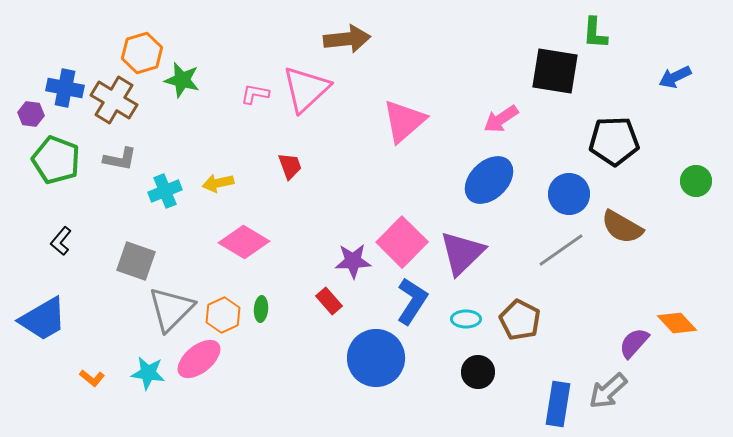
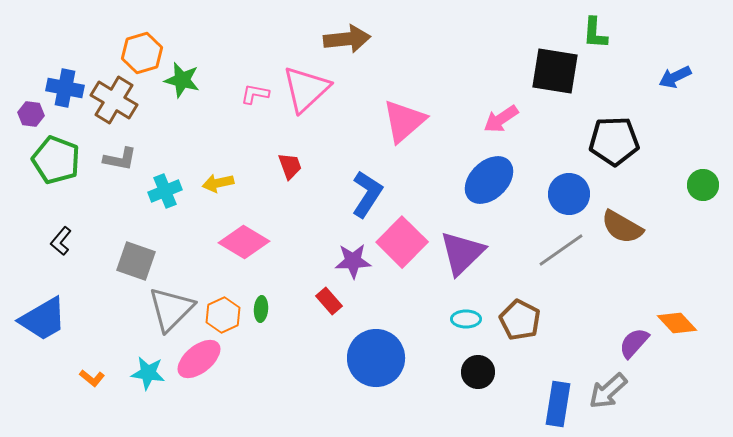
green circle at (696, 181): moved 7 px right, 4 px down
blue L-shape at (412, 301): moved 45 px left, 107 px up
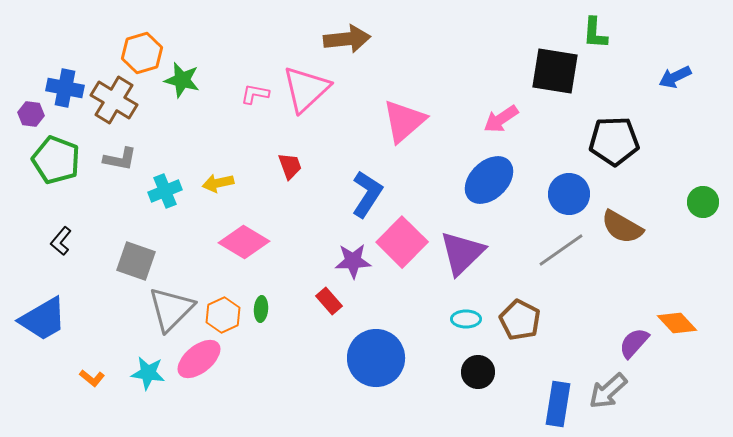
green circle at (703, 185): moved 17 px down
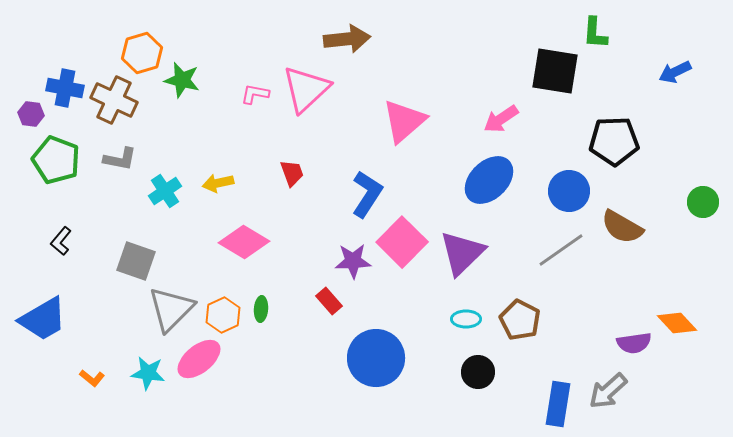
blue arrow at (675, 77): moved 5 px up
brown cross at (114, 100): rotated 6 degrees counterclockwise
red trapezoid at (290, 166): moved 2 px right, 7 px down
cyan cross at (165, 191): rotated 12 degrees counterclockwise
blue circle at (569, 194): moved 3 px up
purple semicircle at (634, 343): rotated 140 degrees counterclockwise
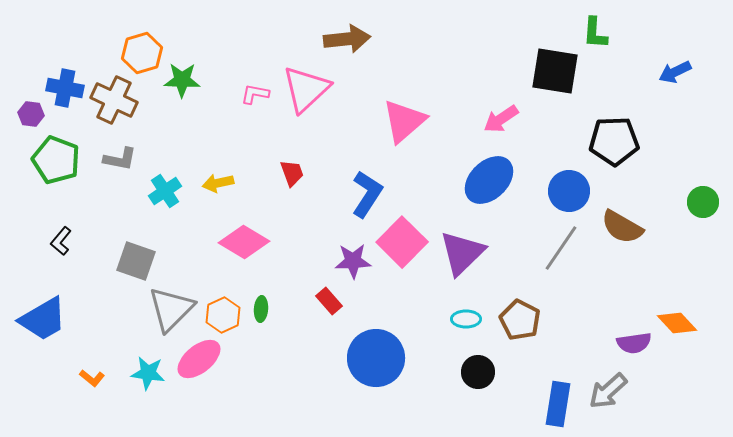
green star at (182, 80): rotated 12 degrees counterclockwise
gray line at (561, 250): moved 2 px up; rotated 21 degrees counterclockwise
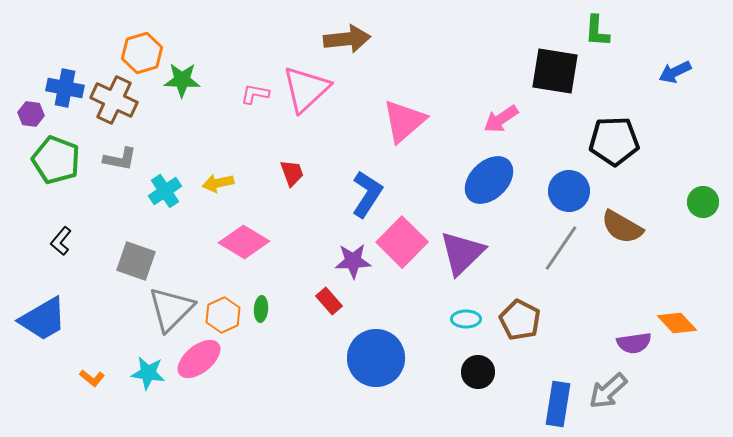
green L-shape at (595, 33): moved 2 px right, 2 px up
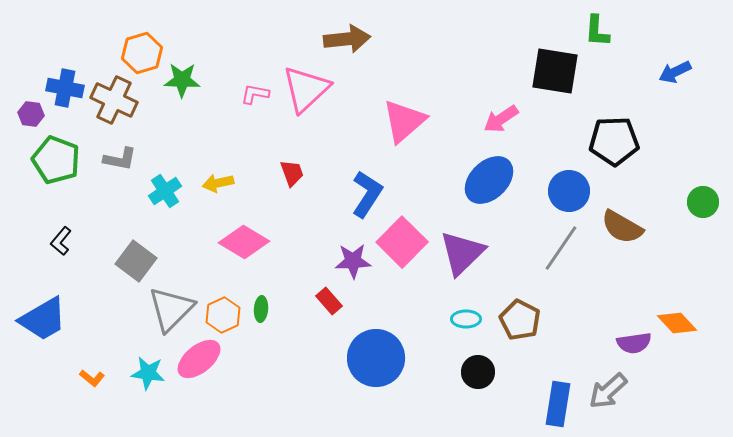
gray square at (136, 261): rotated 18 degrees clockwise
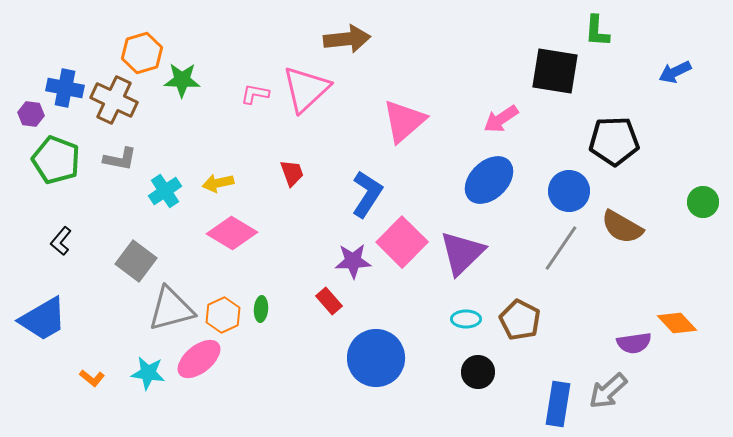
pink diamond at (244, 242): moved 12 px left, 9 px up
gray triangle at (171, 309): rotated 30 degrees clockwise
